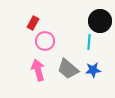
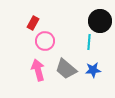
gray trapezoid: moved 2 px left
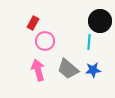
gray trapezoid: moved 2 px right
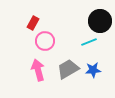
cyan line: rotated 63 degrees clockwise
gray trapezoid: rotated 110 degrees clockwise
